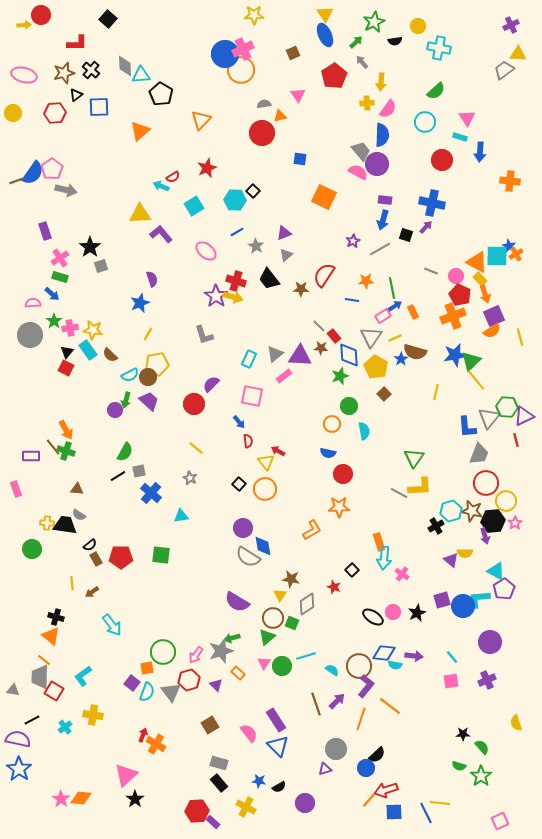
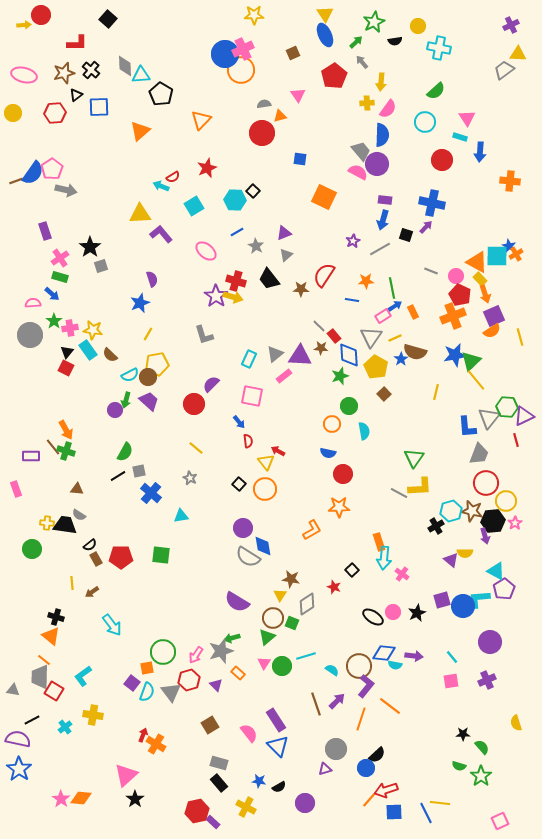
red hexagon at (197, 811): rotated 10 degrees counterclockwise
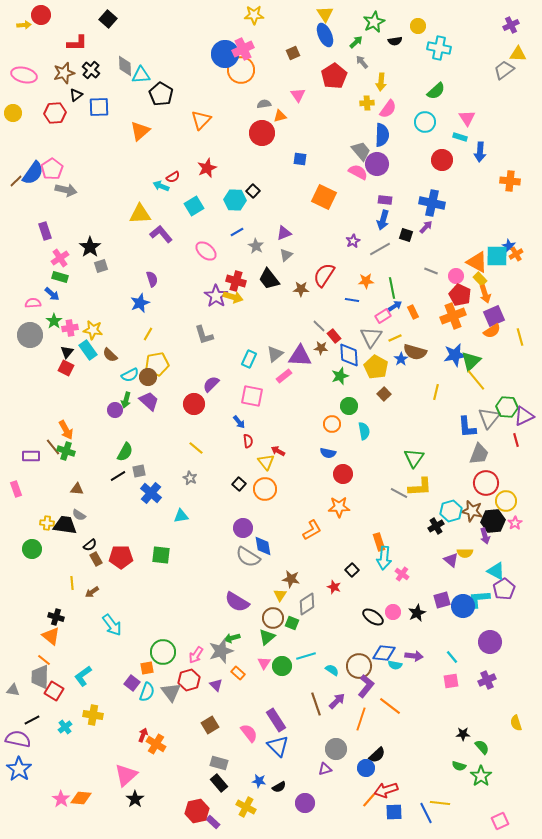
brown line at (16, 181): rotated 24 degrees counterclockwise
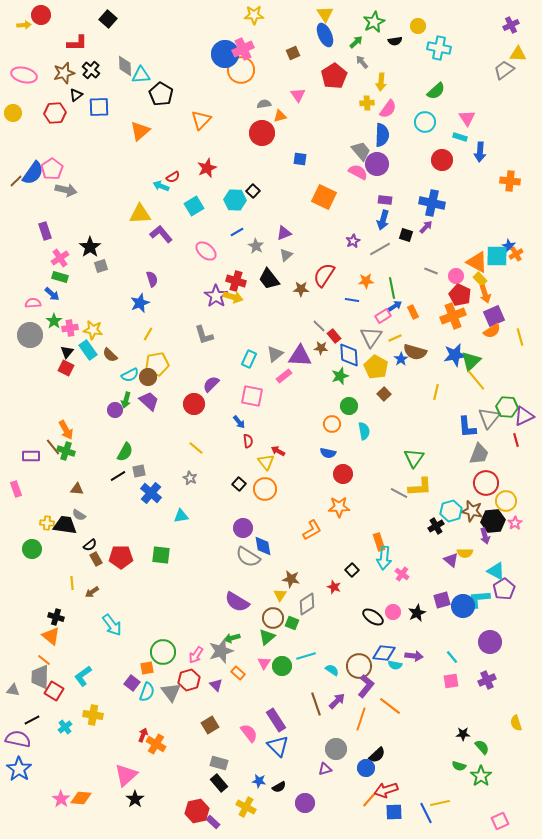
yellow line at (440, 803): rotated 18 degrees counterclockwise
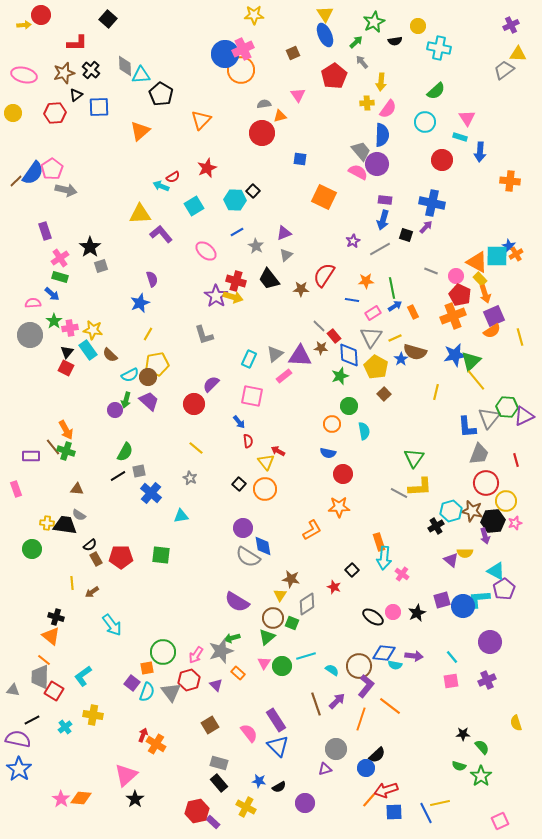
pink rectangle at (383, 316): moved 10 px left, 3 px up
red line at (516, 440): moved 20 px down
pink star at (515, 523): rotated 16 degrees clockwise
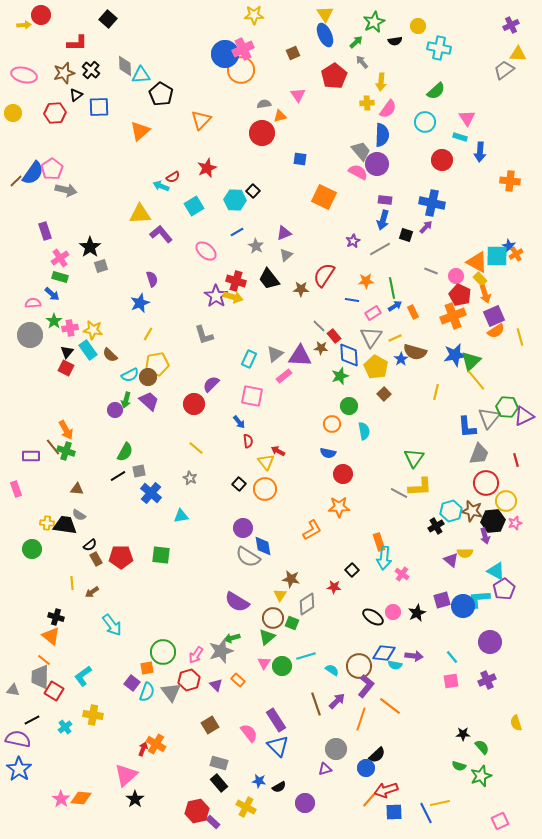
orange semicircle at (492, 331): moved 4 px right
red star at (334, 587): rotated 16 degrees counterclockwise
orange rectangle at (238, 673): moved 7 px down
red arrow at (143, 735): moved 14 px down
green star at (481, 776): rotated 15 degrees clockwise
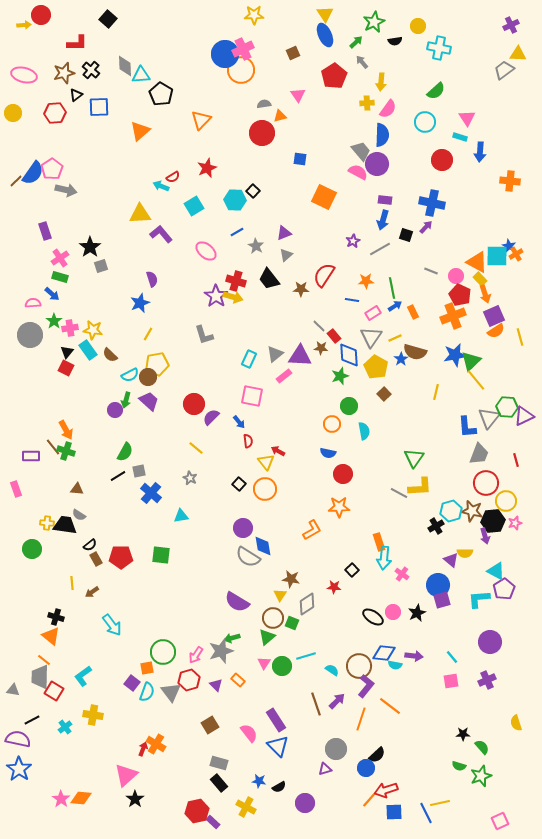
purple semicircle at (211, 384): moved 33 px down
blue circle at (463, 606): moved 25 px left, 21 px up
